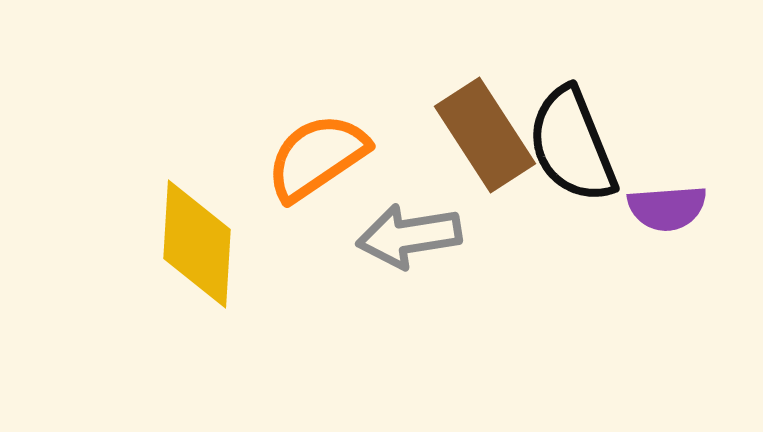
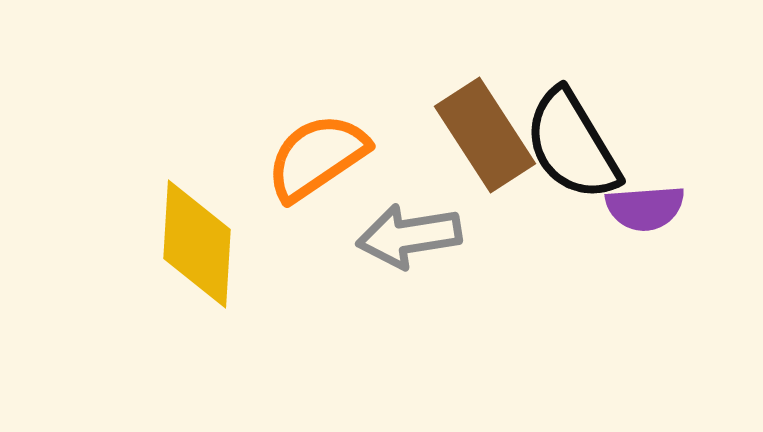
black semicircle: rotated 9 degrees counterclockwise
purple semicircle: moved 22 px left
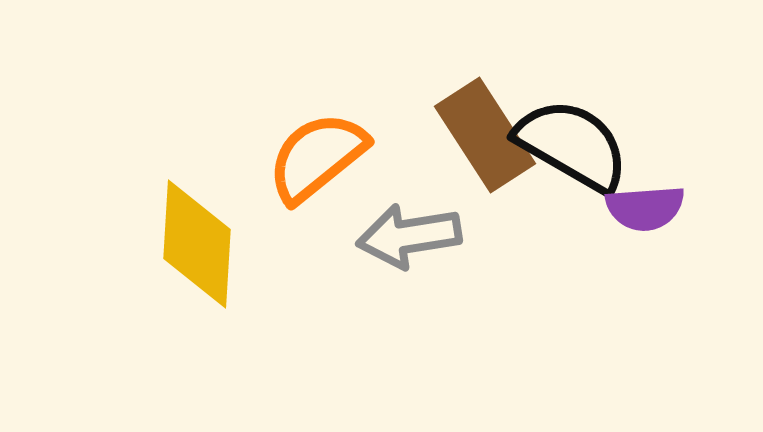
black semicircle: rotated 151 degrees clockwise
orange semicircle: rotated 5 degrees counterclockwise
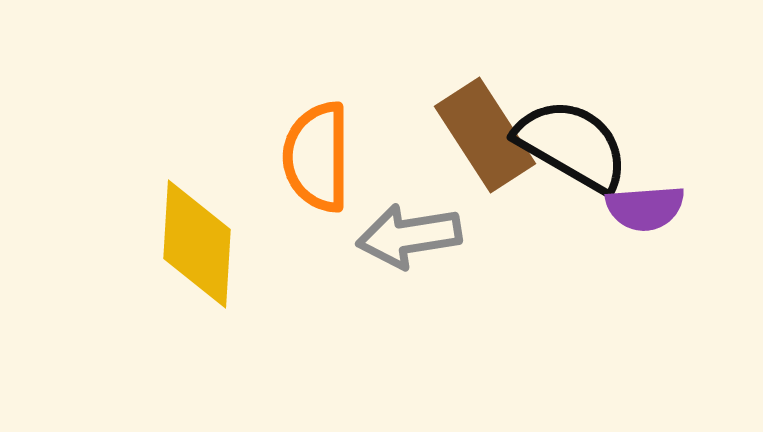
orange semicircle: rotated 51 degrees counterclockwise
